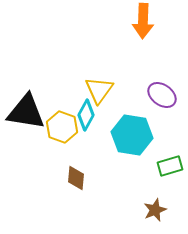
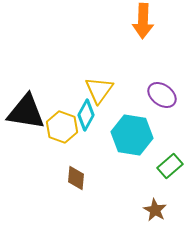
green rectangle: rotated 25 degrees counterclockwise
brown star: rotated 20 degrees counterclockwise
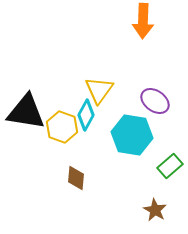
purple ellipse: moved 7 px left, 6 px down
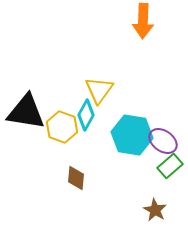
purple ellipse: moved 8 px right, 40 px down
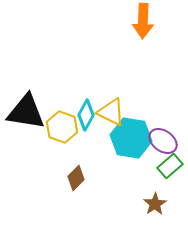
yellow triangle: moved 12 px right, 22 px down; rotated 40 degrees counterclockwise
cyan hexagon: moved 1 px left, 3 px down
brown diamond: rotated 40 degrees clockwise
brown star: moved 6 px up; rotated 10 degrees clockwise
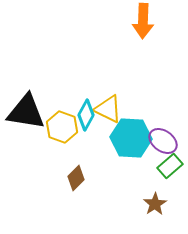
yellow triangle: moved 3 px left, 3 px up
cyan hexagon: rotated 6 degrees counterclockwise
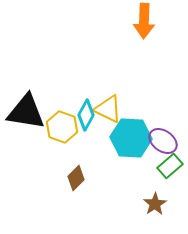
orange arrow: moved 1 px right
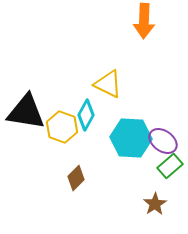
yellow triangle: moved 25 px up
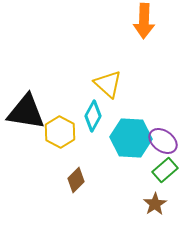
yellow triangle: rotated 16 degrees clockwise
cyan diamond: moved 7 px right, 1 px down
yellow hexagon: moved 2 px left, 5 px down; rotated 8 degrees clockwise
green rectangle: moved 5 px left, 4 px down
brown diamond: moved 2 px down
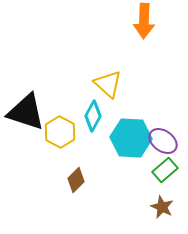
black triangle: rotated 9 degrees clockwise
brown star: moved 7 px right, 3 px down; rotated 15 degrees counterclockwise
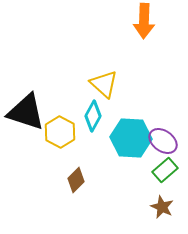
yellow triangle: moved 4 px left
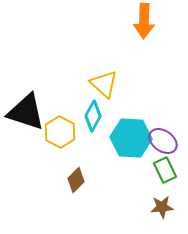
green rectangle: rotated 75 degrees counterclockwise
brown star: rotated 30 degrees counterclockwise
